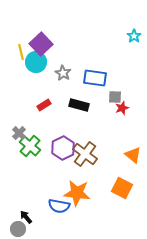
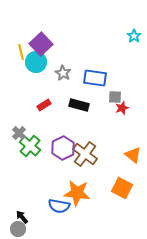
black arrow: moved 4 px left
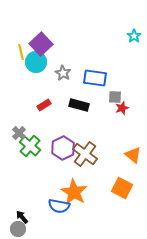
orange star: moved 3 px left, 1 px up; rotated 24 degrees clockwise
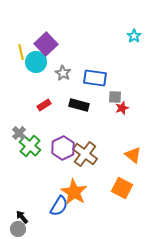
purple square: moved 5 px right
blue semicircle: rotated 70 degrees counterclockwise
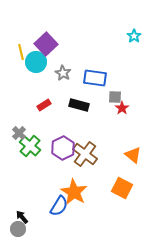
red star: rotated 16 degrees counterclockwise
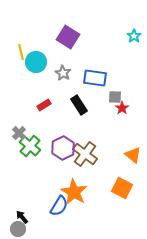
purple square: moved 22 px right, 7 px up; rotated 15 degrees counterclockwise
black rectangle: rotated 42 degrees clockwise
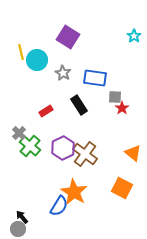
cyan circle: moved 1 px right, 2 px up
red rectangle: moved 2 px right, 6 px down
orange triangle: moved 2 px up
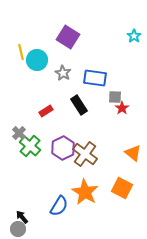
orange star: moved 11 px right
